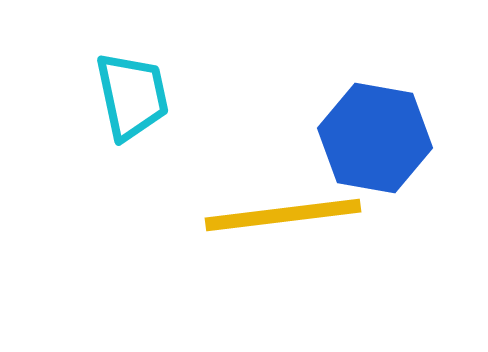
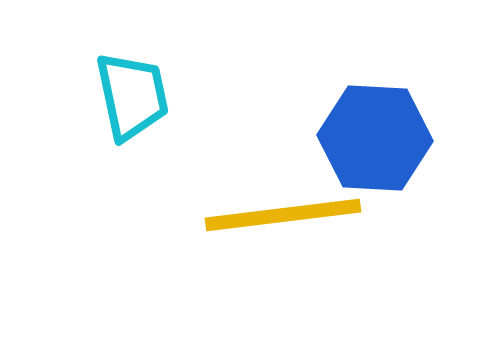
blue hexagon: rotated 7 degrees counterclockwise
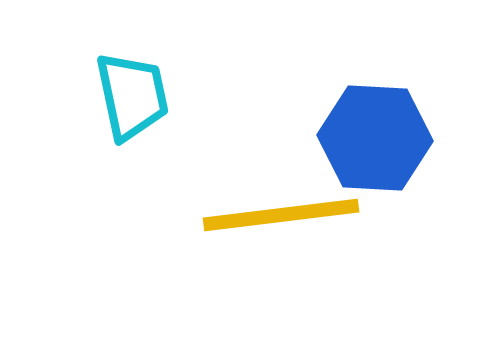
yellow line: moved 2 px left
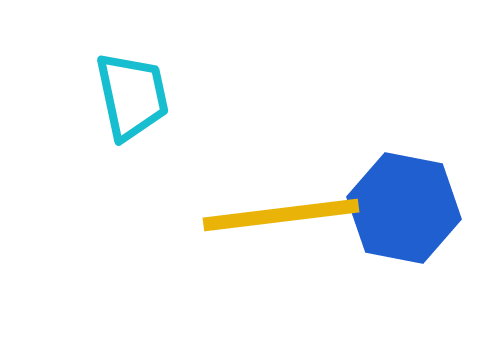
blue hexagon: moved 29 px right, 70 px down; rotated 8 degrees clockwise
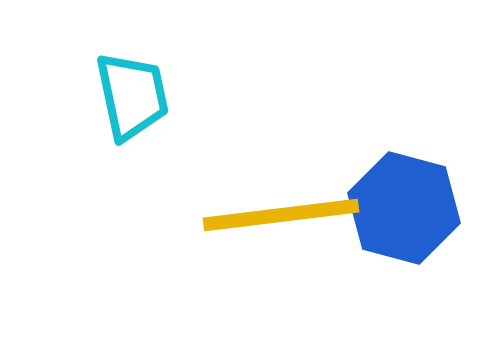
blue hexagon: rotated 4 degrees clockwise
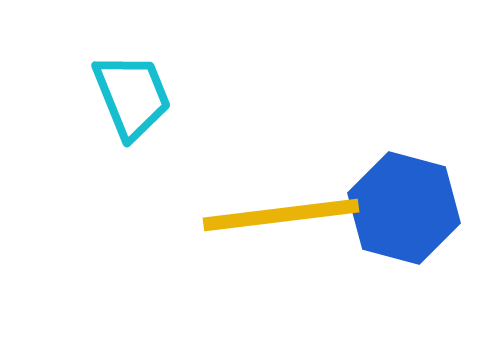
cyan trapezoid: rotated 10 degrees counterclockwise
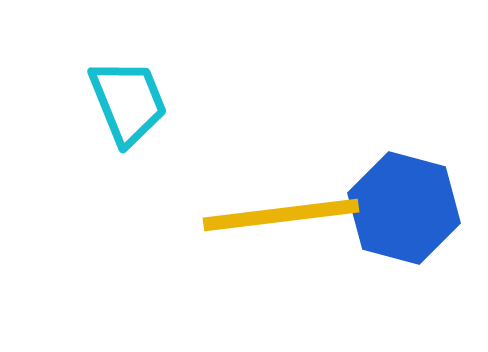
cyan trapezoid: moved 4 px left, 6 px down
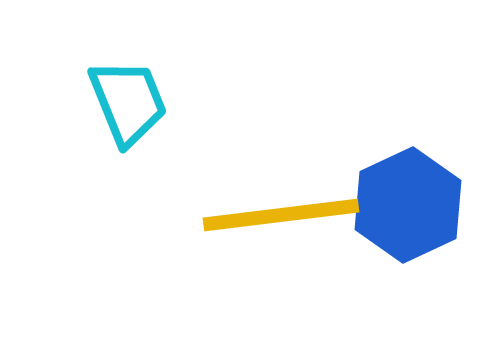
blue hexagon: moved 4 px right, 3 px up; rotated 20 degrees clockwise
